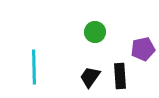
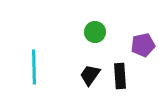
purple pentagon: moved 4 px up
black trapezoid: moved 2 px up
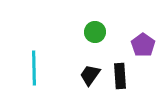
purple pentagon: rotated 25 degrees counterclockwise
cyan line: moved 1 px down
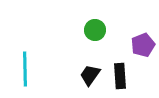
green circle: moved 2 px up
purple pentagon: rotated 15 degrees clockwise
cyan line: moved 9 px left, 1 px down
